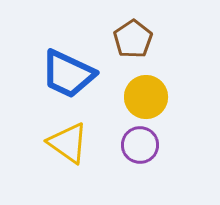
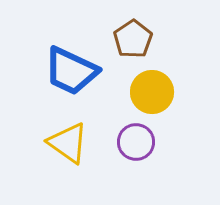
blue trapezoid: moved 3 px right, 3 px up
yellow circle: moved 6 px right, 5 px up
purple circle: moved 4 px left, 3 px up
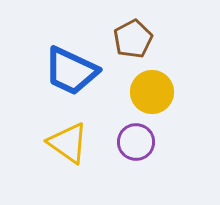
brown pentagon: rotated 6 degrees clockwise
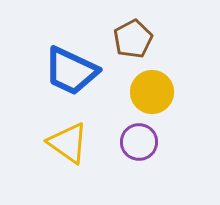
purple circle: moved 3 px right
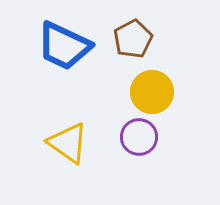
blue trapezoid: moved 7 px left, 25 px up
purple circle: moved 5 px up
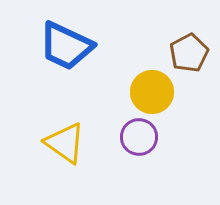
brown pentagon: moved 56 px right, 14 px down
blue trapezoid: moved 2 px right
yellow triangle: moved 3 px left
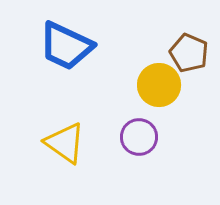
brown pentagon: rotated 21 degrees counterclockwise
yellow circle: moved 7 px right, 7 px up
